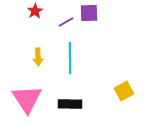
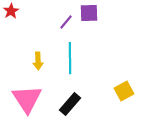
red star: moved 24 px left
purple line: rotated 21 degrees counterclockwise
yellow arrow: moved 4 px down
black rectangle: rotated 50 degrees counterclockwise
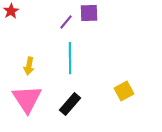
yellow arrow: moved 9 px left, 5 px down; rotated 12 degrees clockwise
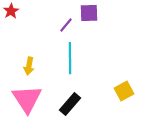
purple line: moved 3 px down
